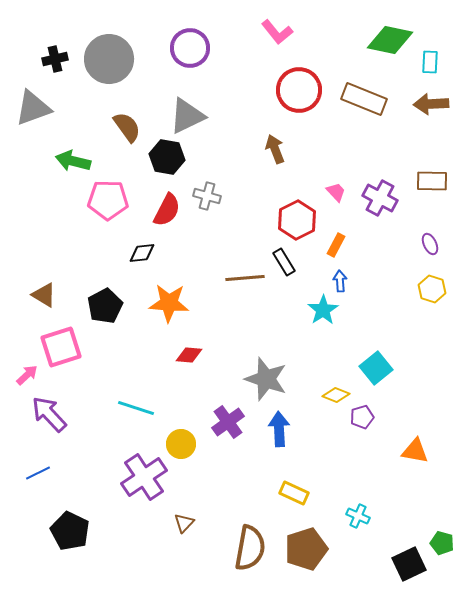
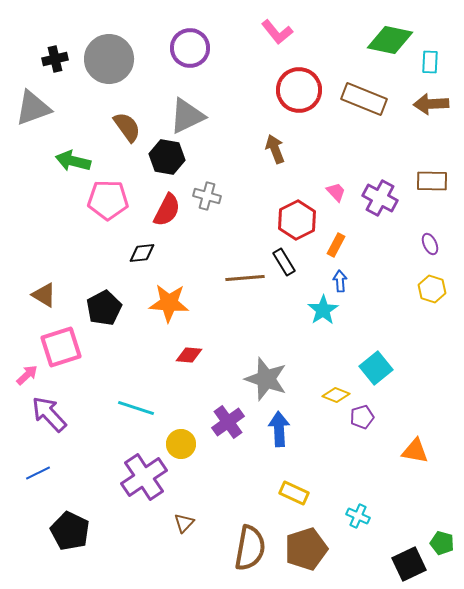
black pentagon at (105, 306): moved 1 px left, 2 px down
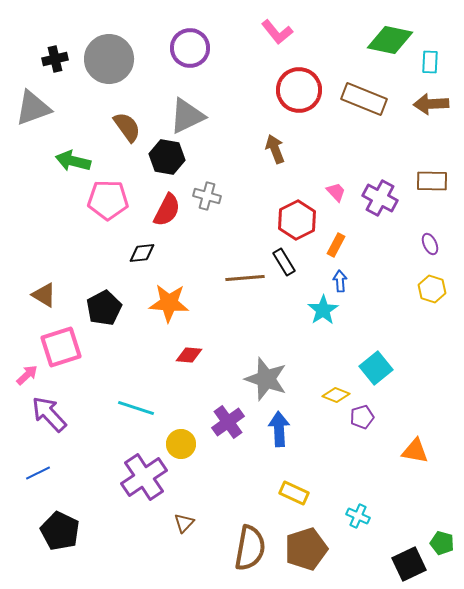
black pentagon at (70, 531): moved 10 px left
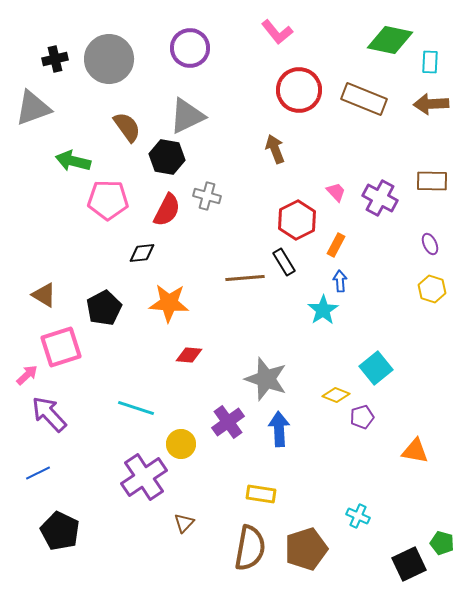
yellow rectangle at (294, 493): moved 33 px left, 1 px down; rotated 16 degrees counterclockwise
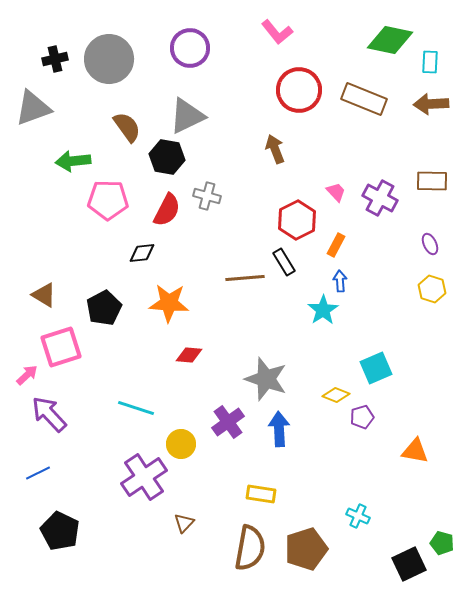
green arrow at (73, 161): rotated 20 degrees counterclockwise
cyan square at (376, 368): rotated 16 degrees clockwise
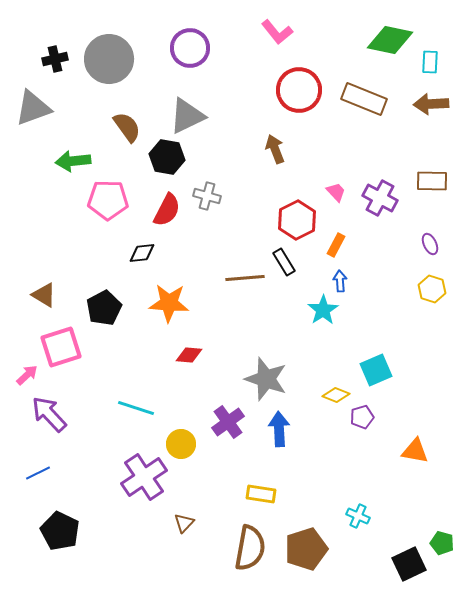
cyan square at (376, 368): moved 2 px down
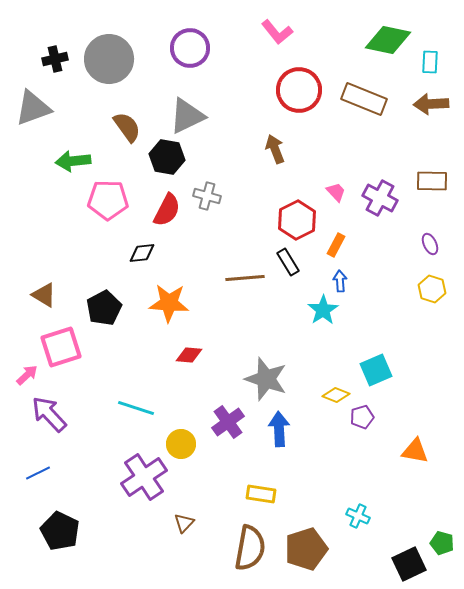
green diamond at (390, 40): moved 2 px left
black rectangle at (284, 262): moved 4 px right
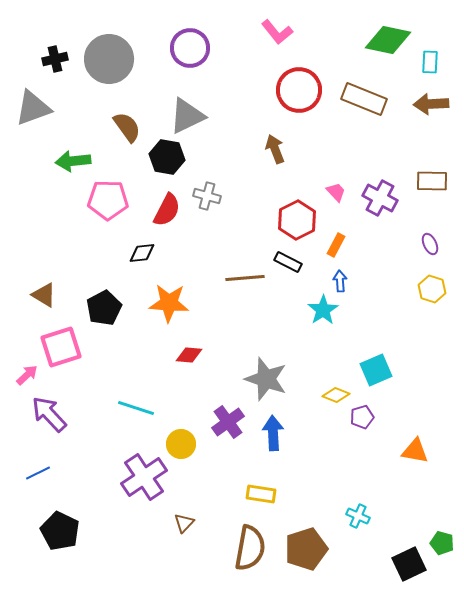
black rectangle at (288, 262): rotated 32 degrees counterclockwise
blue arrow at (279, 429): moved 6 px left, 4 px down
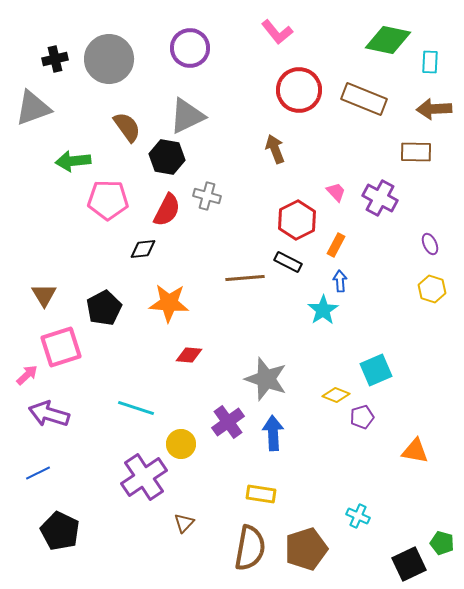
brown arrow at (431, 104): moved 3 px right, 5 px down
brown rectangle at (432, 181): moved 16 px left, 29 px up
black diamond at (142, 253): moved 1 px right, 4 px up
brown triangle at (44, 295): rotated 28 degrees clockwise
purple arrow at (49, 414): rotated 30 degrees counterclockwise
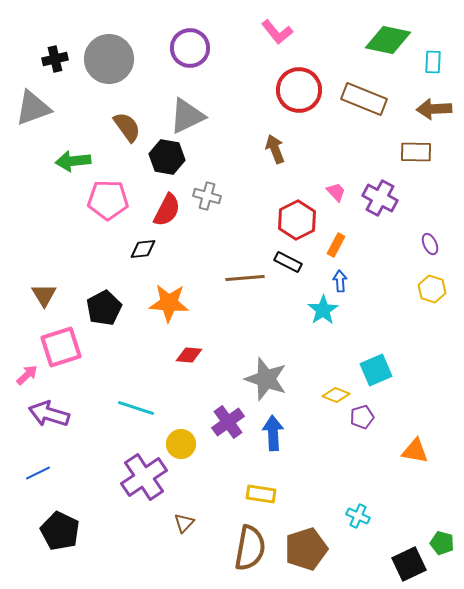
cyan rectangle at (430, 62): moved 3 px right
